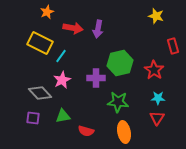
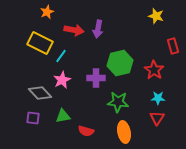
red arrow: moved 1 px right, 2 px down
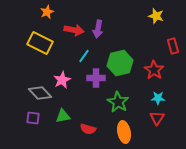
cyan line: moved 23 px right
green star: rotated 25 degrees clockwise
red semicircle: moved 2 px right, 2 px up
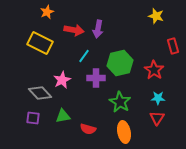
green star: moved 2 px right
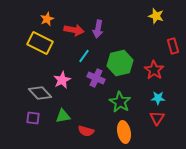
orange star: moved 7 px down
purple cross: rotated 24 degrees clockwise
red semicircle: moved 2 px left, 2 px down
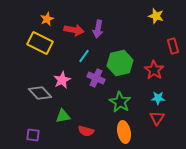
purple square: moved 17 px down
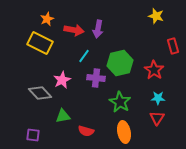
purple cross: rotated 18 degrees counterclockwise
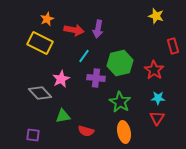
pink star: moved 1 px left, 1 px up
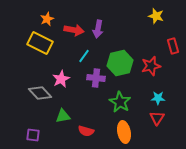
red star: moved 3 px left, 4 px up; rotated 24 degrees clockwise
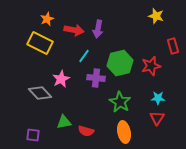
green triangle: moved 1 px right, 6 px down
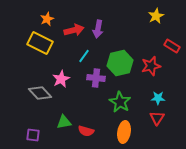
yellow star: rotated 28 degrees clockwise
red arrow: rotated 24 degrees counterclockwise
red rectangle: moved 1 px left; rotated 42 degrees counterclockwise
orange ellipse: rotated 20 degrees clockwise
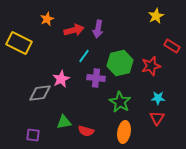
yellow rectangle: moved 21 px left
gray diamond: rotated 55 degrees counterclockwise
